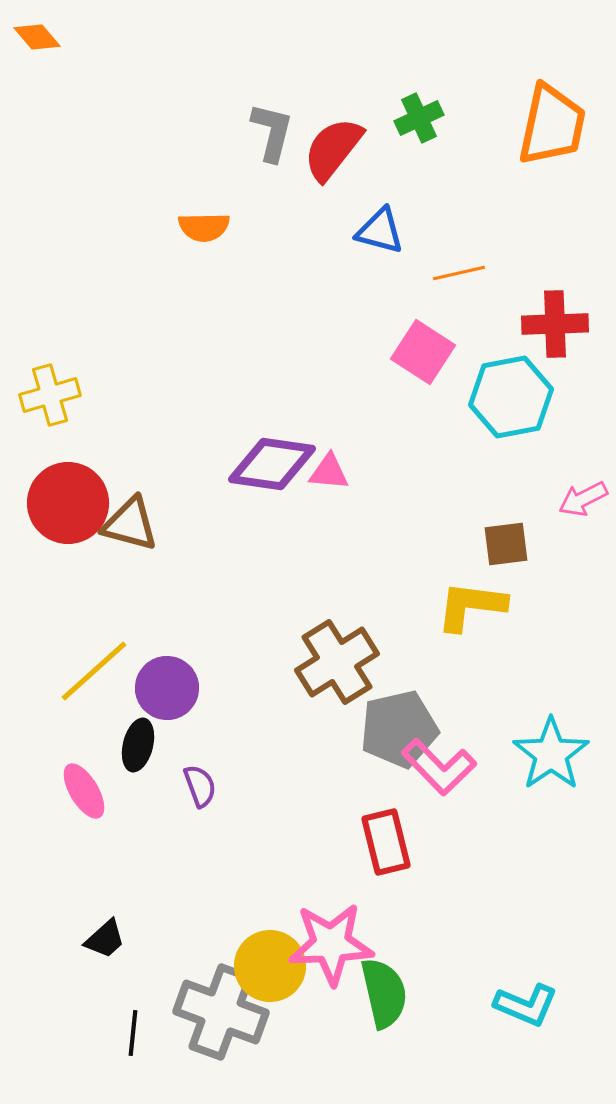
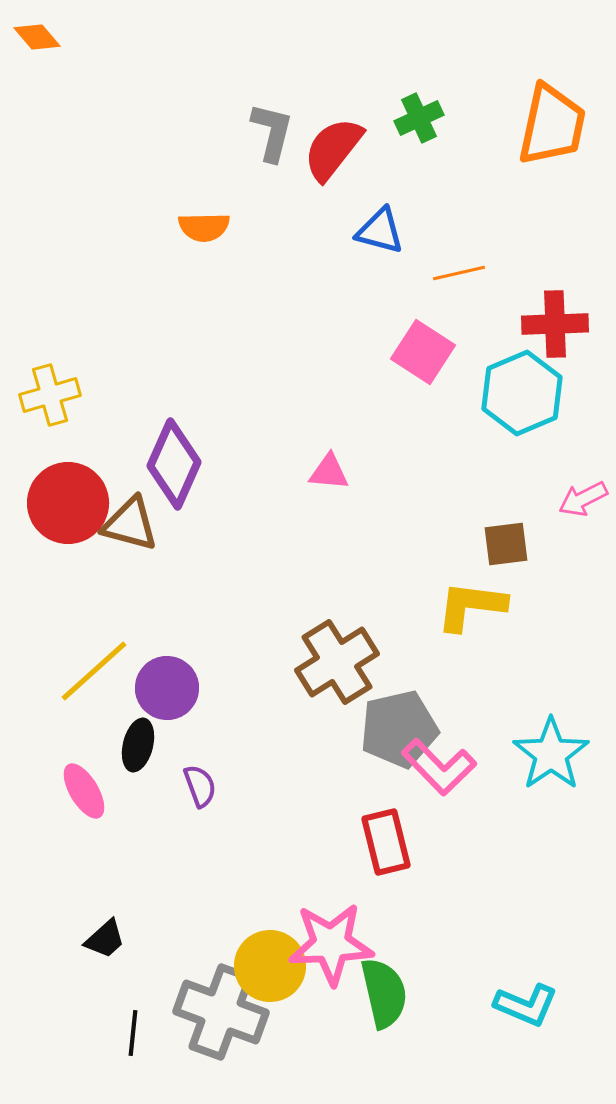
cyan hexagon: moved 11 px right, 4 px up; rotated 12 degrees counterclockwise
purple diamond: moved 98 px left; rotated 74 degrees counterclockwise
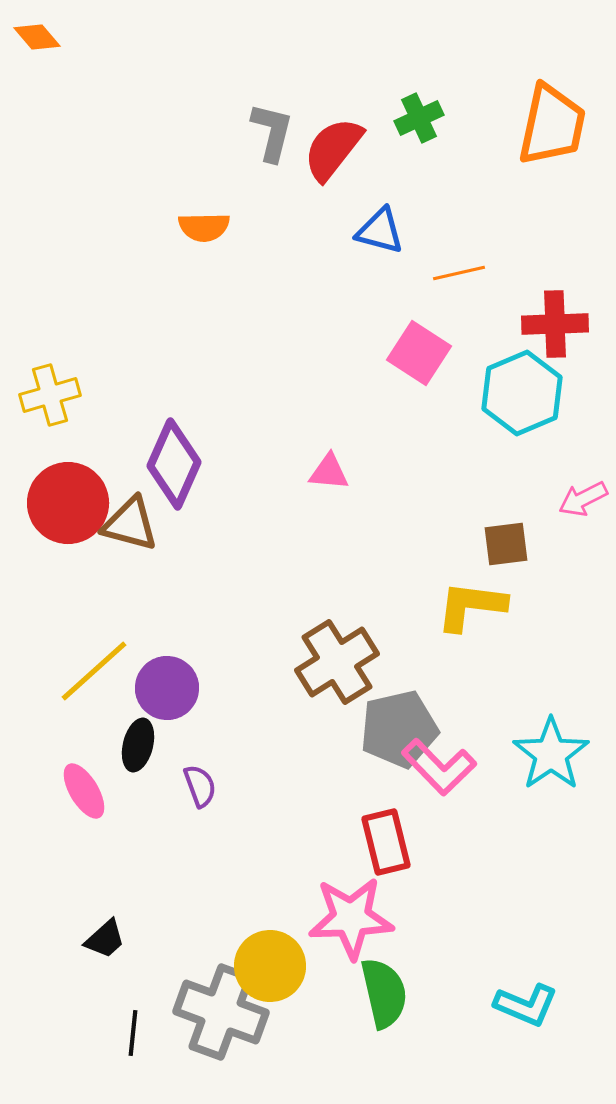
pink square: moved 4 px left, 1 px down
pink star: moved 20 px right, 26 px up
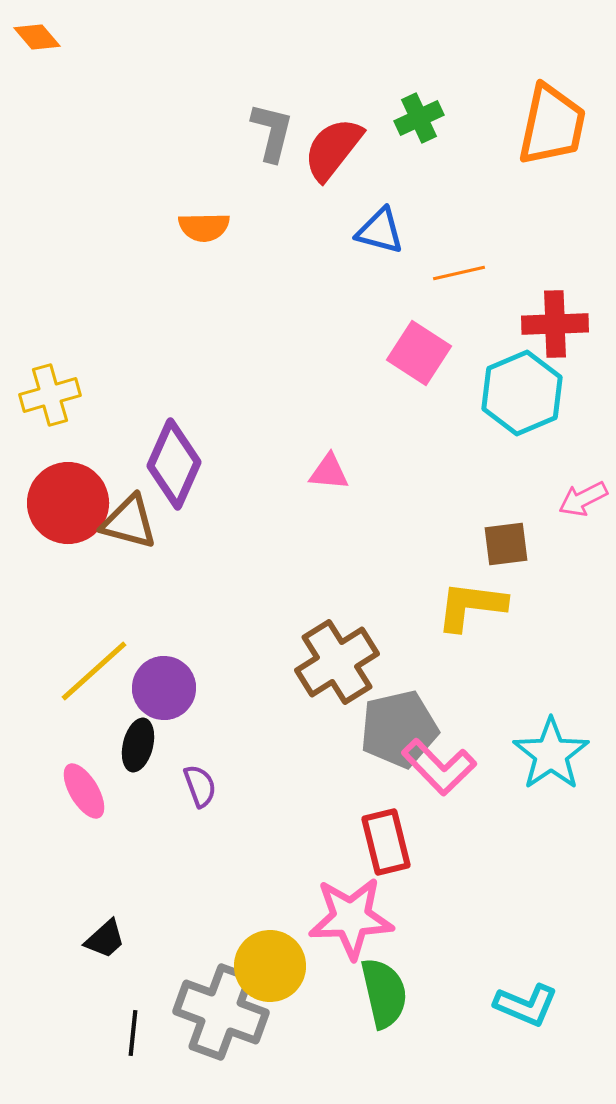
brown triangle: moved 1 px left, 2 px up
purple circle: moved 3 px left
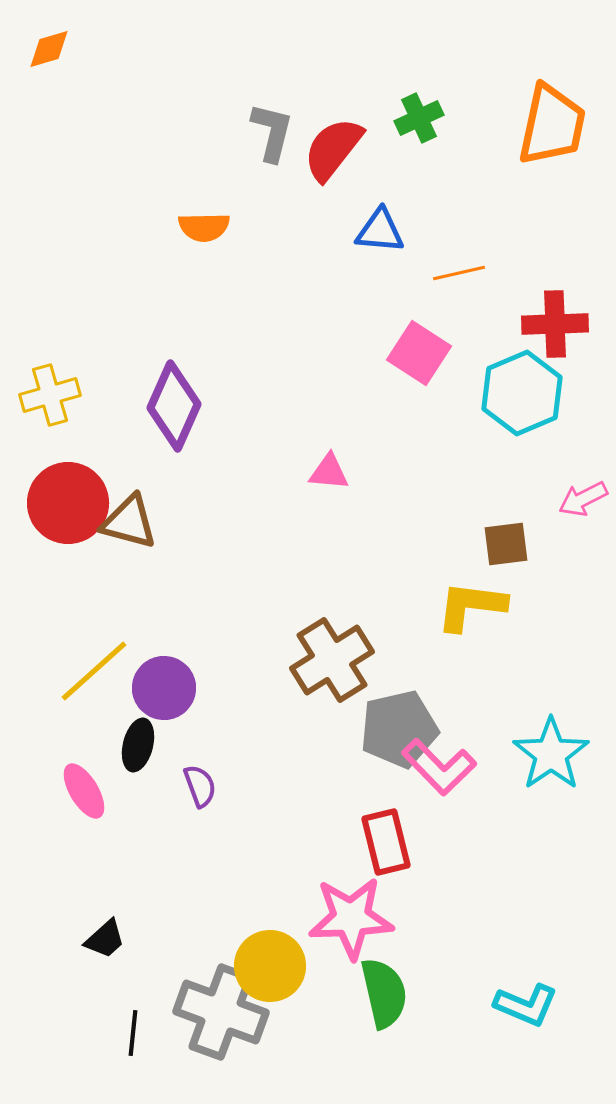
orange diamond: moved 12 px right, 12 px down; rotated 66 degrees counterclockwise
blue triangle: rotated 10 degrees counterclockwise
purple diamond: moved 58 px up
brown cross: moved 5 px left, 2 px up
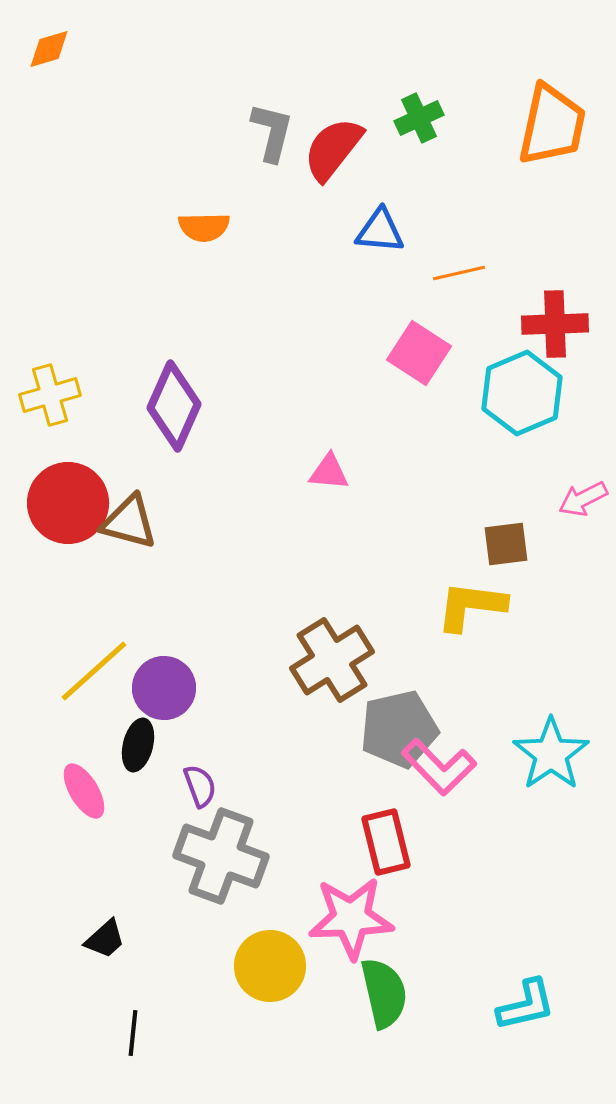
cyan L-shape: rotated 36 degrees counterclockwise
gray cross: moved 156 px up
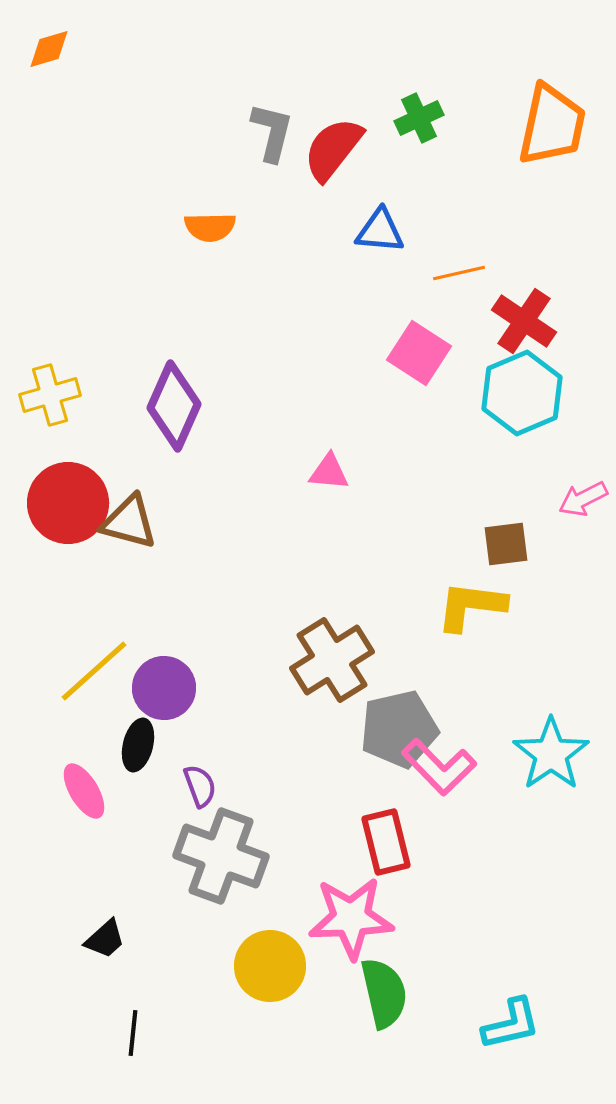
orange semicircle: moved 6 px right
red cross: moved 31 px left, 3 px up; rotated 36 degrees clockwise
cyan L-shape: moved 15 px left, 19 px down
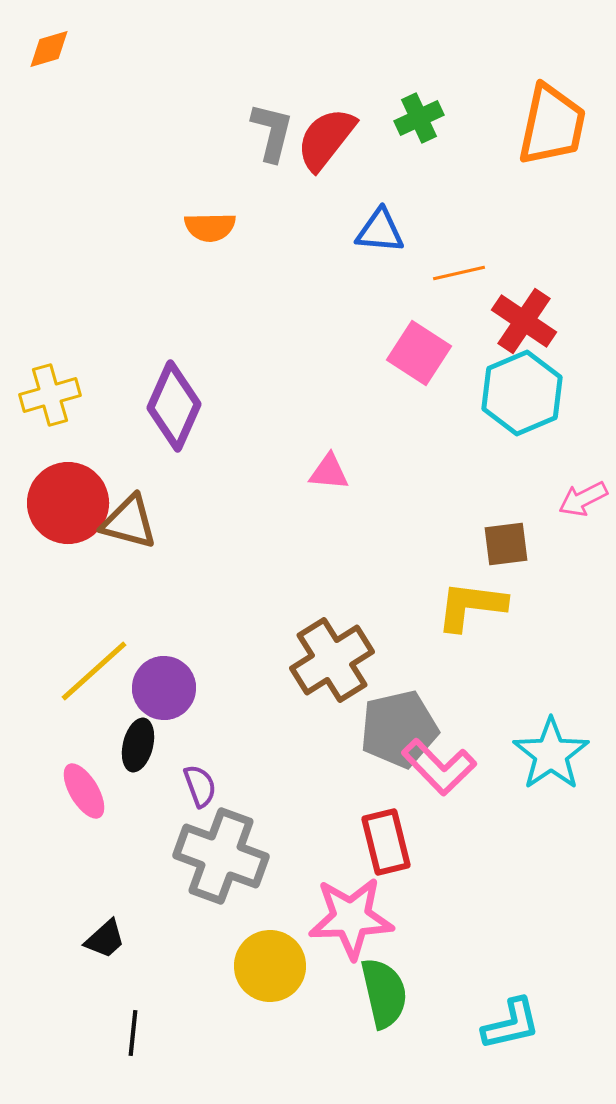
red semicircle: moved 7 px left, 10 px up
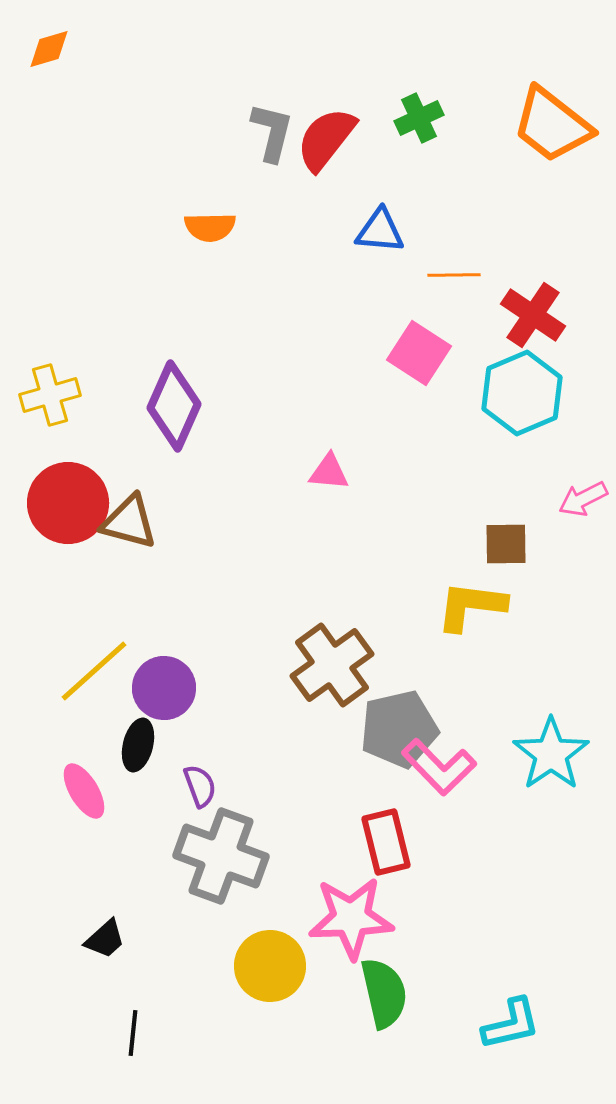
orange trapezoid: rotated 116 degrees clockwise
orange line: moved 5 px left, 2 px down; rotated 12 degrees clockwise
red cross: moved 9 px right, 6 px up
brown square: rotated 6 degrees clockwise
brown cross: moved 5 px down; rotated 4 degrees counterclockwise
